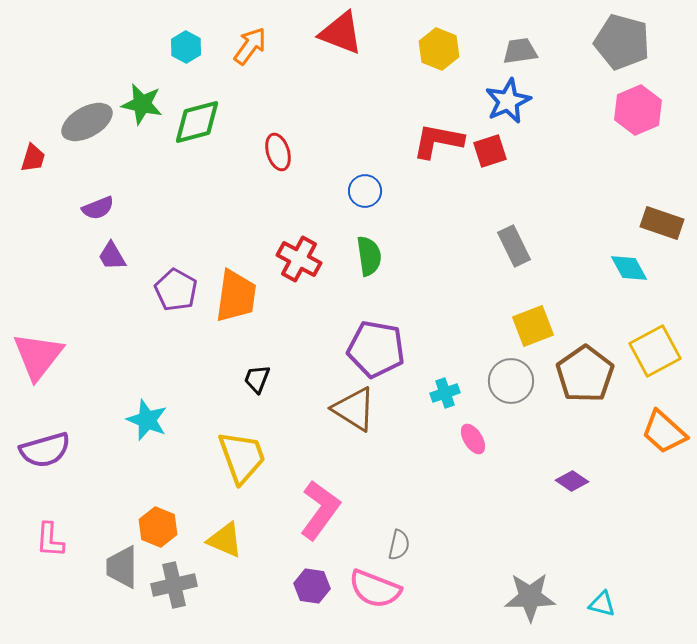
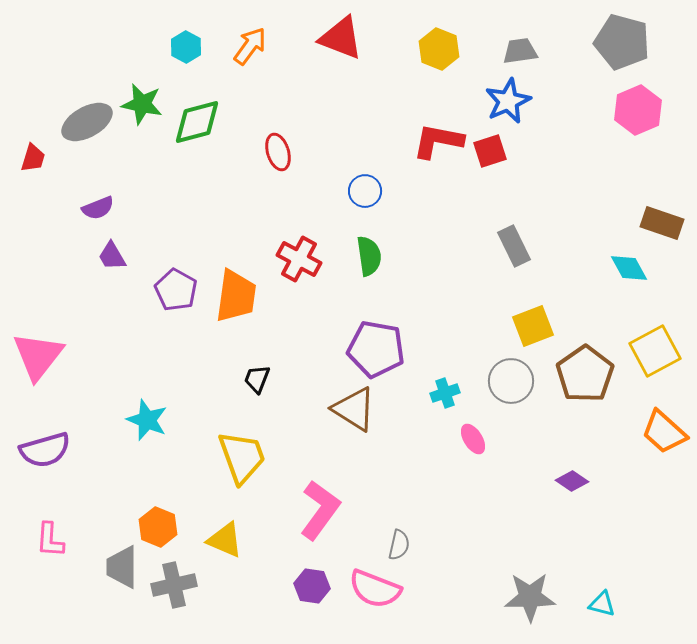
red triangle at (341, 33): moved 5 px down
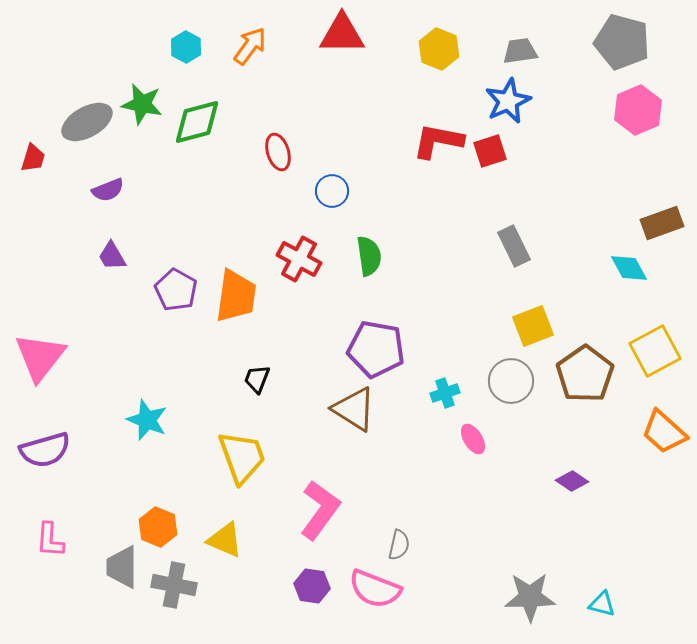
red triangle at (341, 38): moved 1 px right, 4 px up; rotated 21 degrees counterclockwise
blue circle at (365, 191): moved 33 px left
purple semicircle at (98, 208): moved 10 px right, 18 px up
brown rectangle at (662, 223): rotated 39 degrees counterclockwise
pink triangle at (38, 356): moved 2 px right, 1 px down
gray cross at (174, 585): rotated 24 degrees clockwise
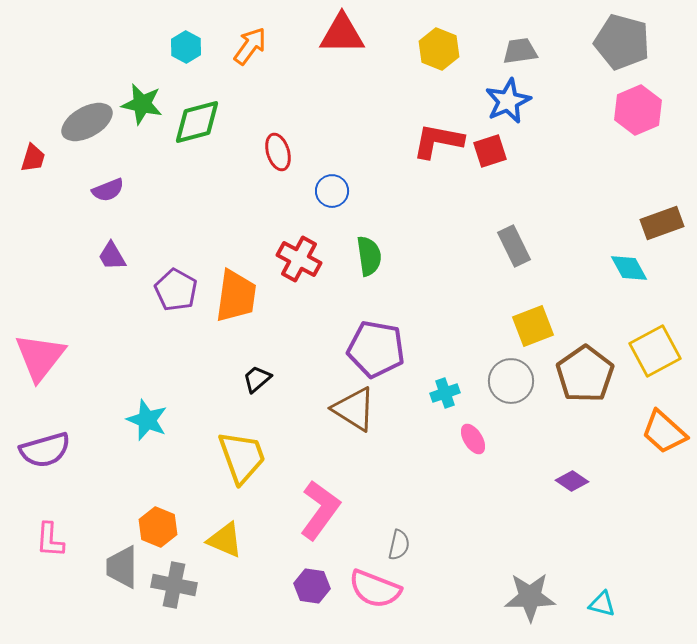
black trapezoid at (257, 379): rotated 28 degrees clockwise
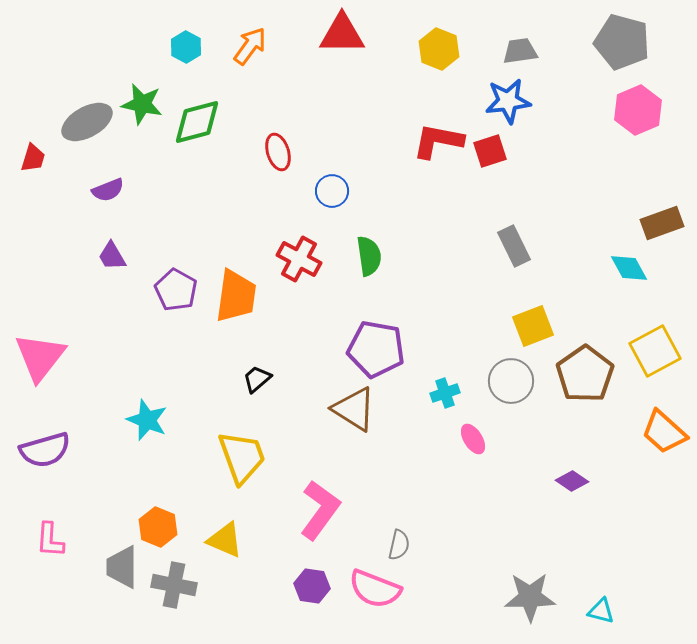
blue star at (508, 101): rotated 18 degrees clockwise
cyan triangle at (602, 604): moved 1 px left, 7 px down
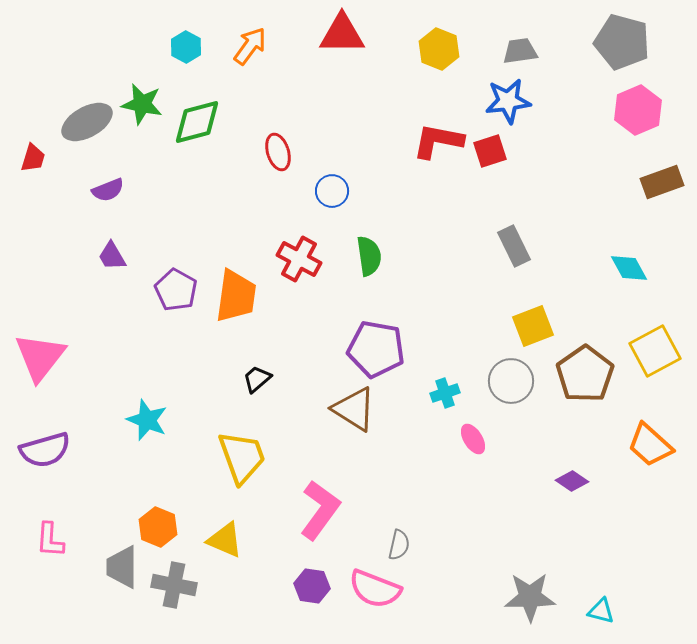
brown rectangle at (662, 223): moved 41 px up
orange trapezoid at (664, 432): moved 14 px left, 13 px down
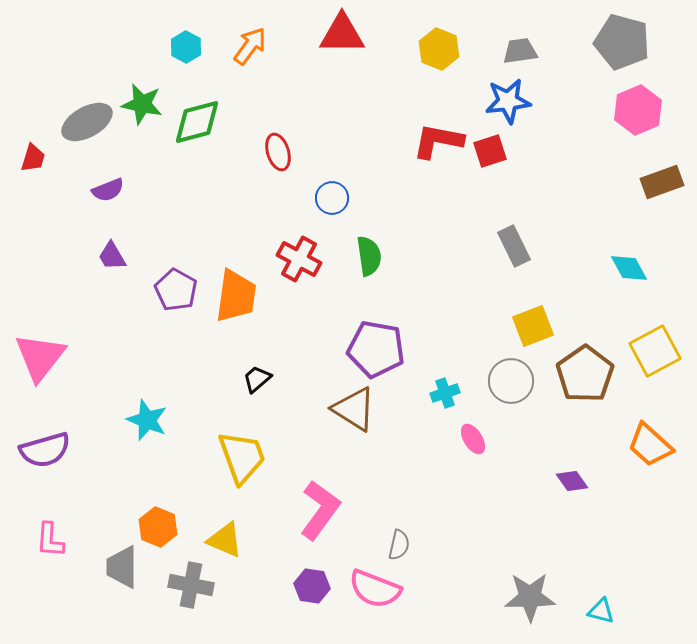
blue circle at (332, 191): moved 7 px down
purple diamond at (572, 481): rotated 20 degrees clockwise
gray cross at (174, 585): moved 17 px right
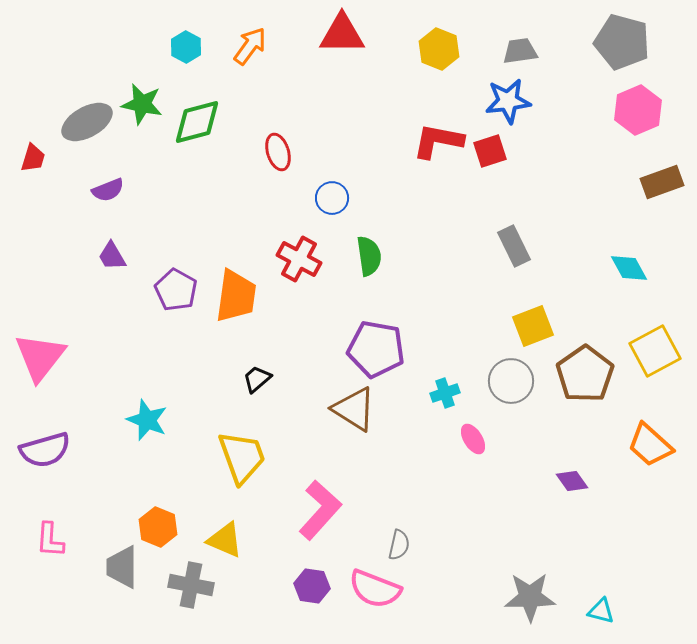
pink L-shape at (320, 510): rotated 6 degrees clockwise
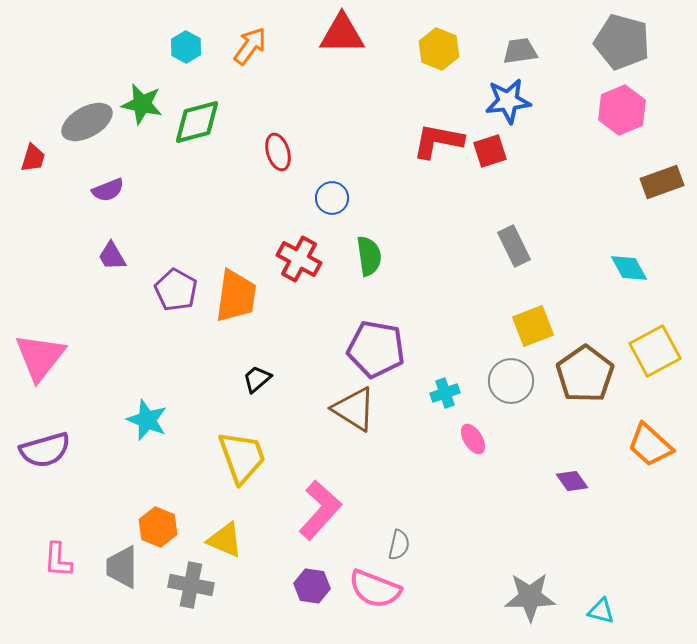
pink hexagon at (638, 110): moved 16 px left
pink L-shape at (50, 540): moved 8 px right, 20 px down
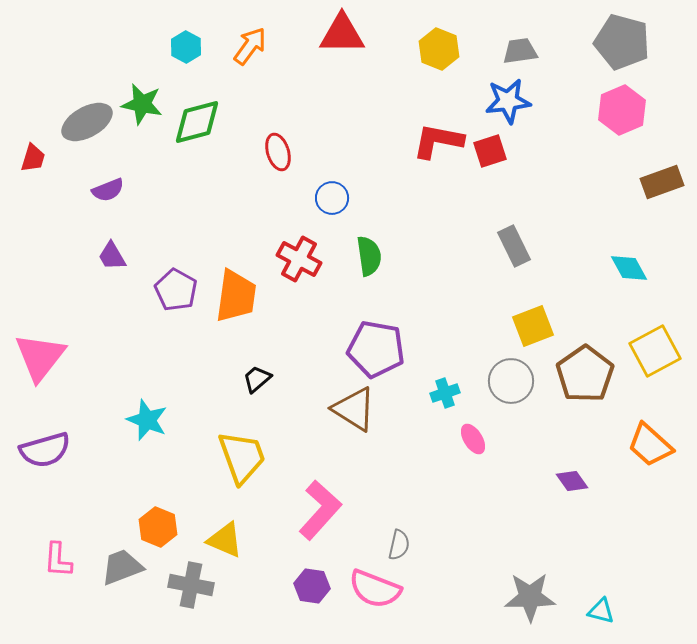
gray trapezoid at (122, 567): rotated 69 degrees clockwise
